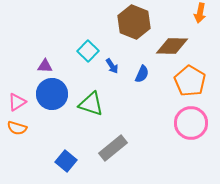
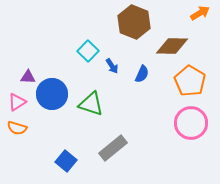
orange arrow: rotated 132 degrees counterclockwise
purple triangle: moved 17 px left, 11 px down
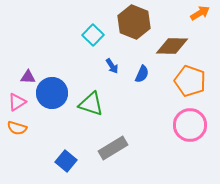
cyan square: moved 5 px right, 16 px up
orange pentagon: rotated 12 degrees counterclockwise
blue circle: moved 1 px up
pink circle: moved 1 px left, 2 px down
gray rectangle: rotated 8 degrees clockwise
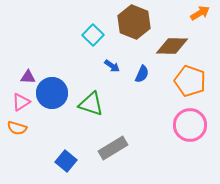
blue arrow: rotated 21 degrees counterclockwise
pink triangle: moved 4 px right
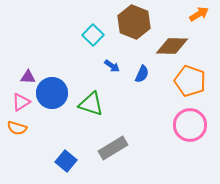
orange arrow: moved 1 px left, 1 px down
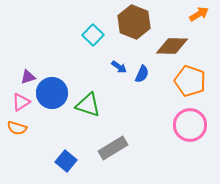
blue arrow: moved 7 px right, 1 px down
purple triangle: rotated 21 degrees counterclockwise
green triangle: moved 3 px left, 1 px down
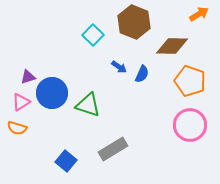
gray rectangle: moved 1 px down
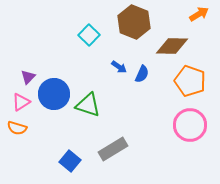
cyan square: moved 4 px left
purple triangle: rotated 28 degrees counterclockwise
blue circle: moved 2 px right, 1 px down
blue square: moved 4 px right
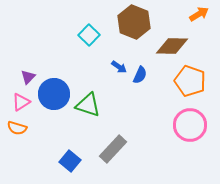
blue semicircle: moved 2 px left, 1 px down
gray rectangle: rotated 16 degrees counterclockwise
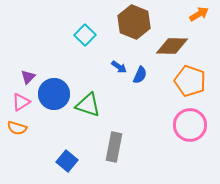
cyan square: moved 4 px left
gray rectangle: moved 1 px right, 2 px up; rotated 32 degrees counterclockwise
blue square: moved 3 px left
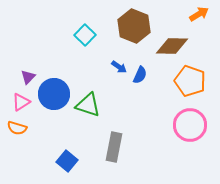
brown hexagon: moved 4 px down
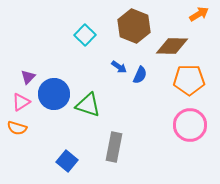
orange pentagon: moved 1 px left, 1 px up; rotated 20 degrees counterclockwise
